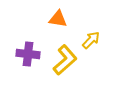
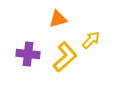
orange triangle: rotated 24 degrees counterclockwise
yellow L-shape: moved 3 px up
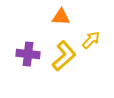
orange triangle: moved 3 px right, 2 px up; rotated 18 degrees clockwise
yellow L-shape: moved 1 px left, 1 px up
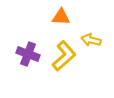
yellow arrow: rotated 120 degrees counterclockwise
purple cross: rotated 15 degrees clockwise
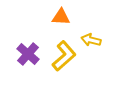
purple cross: rotated 20 degrees clockwise
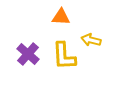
yellow L-shape: rotated 128 degrees clockwise
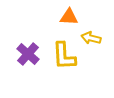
orange triangle: moved 8 px right
yellow arrow: moved 2 px up
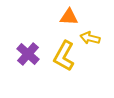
yellow arrow: moved 1 px left
yellow L-shape: rotated 32 degrees clockwise
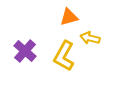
orange triangle: rotated 18 degrees counterclockwise
purple cross: moved 3 px left, 3 px up
